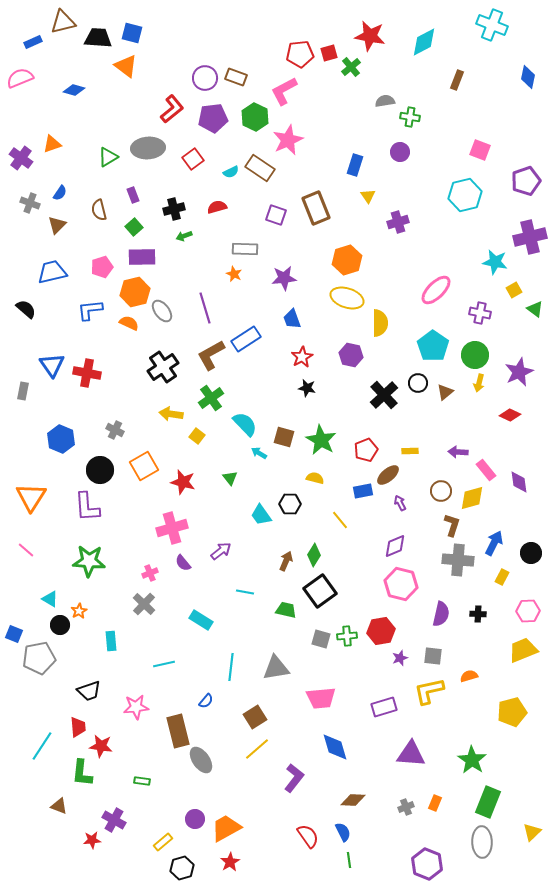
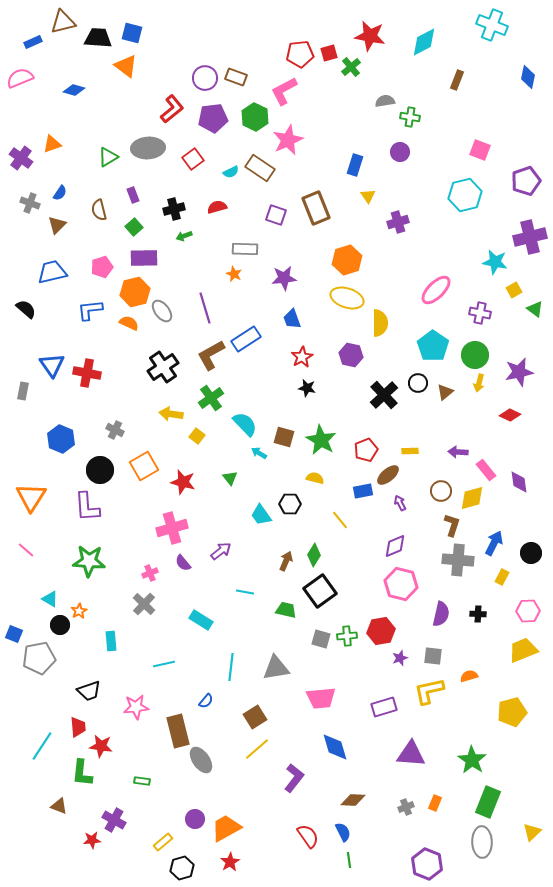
purple rectangle at (142, 257): moved 2 px right, 1 px down
purple star at (519, 372): rotated 12 degrees clockwise
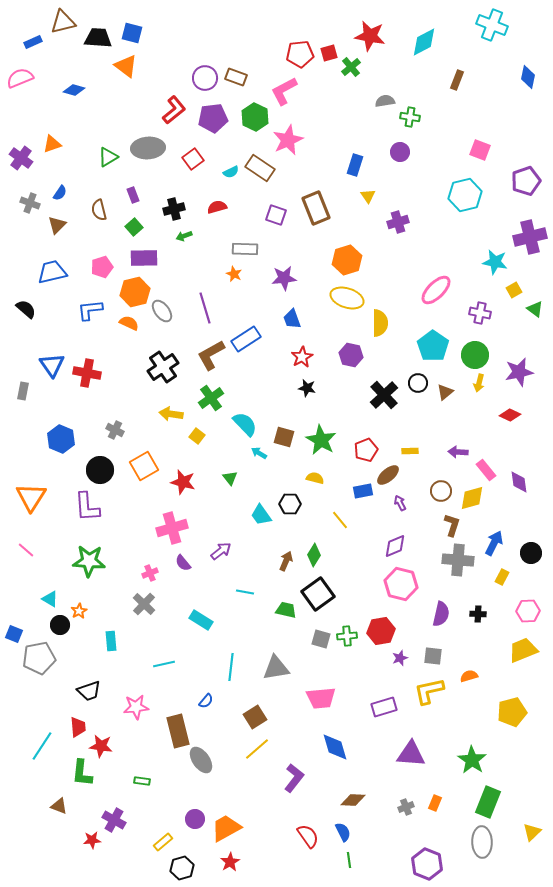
red L-shape at (172, 109): moved 2 px right, 1 px down
black square at (320, 591): moved 2 px left, 3 px down
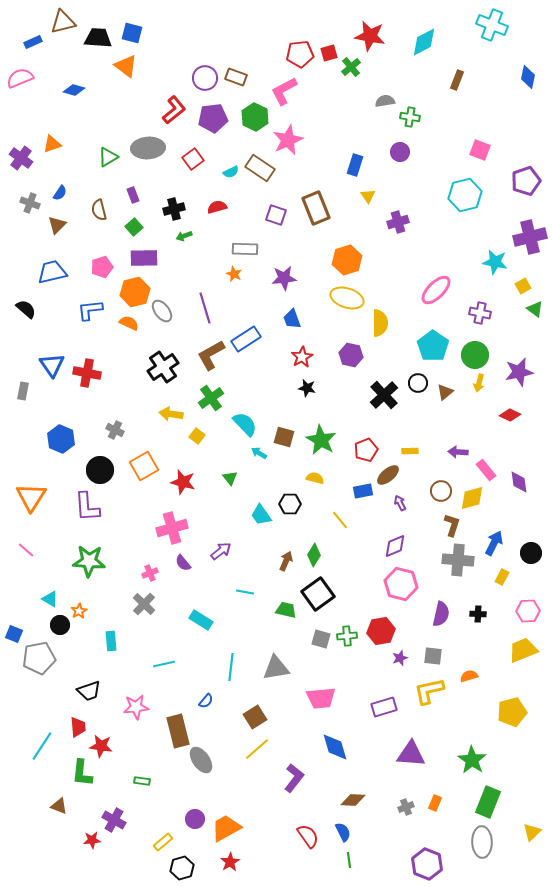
yellow square at (514, 290): moved 9 px right, 4 px up
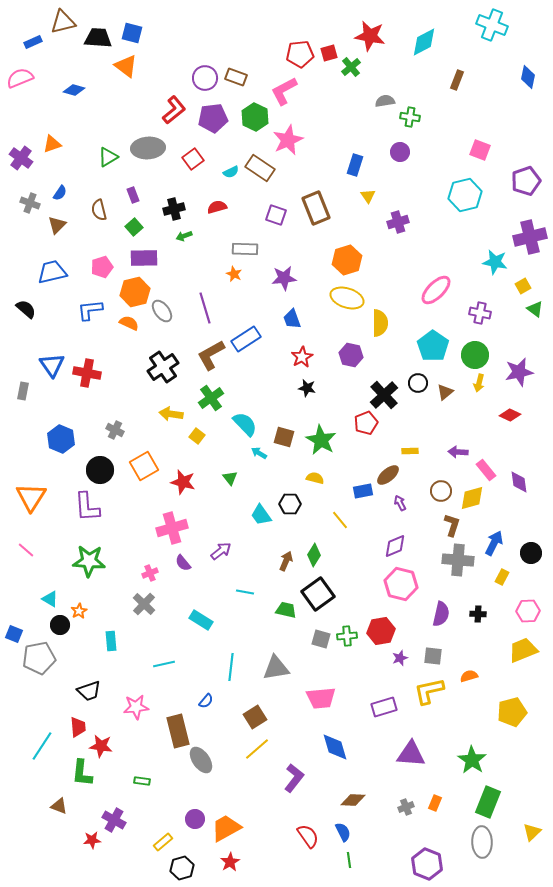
red pentagon at (366, 450): moved 27 px up
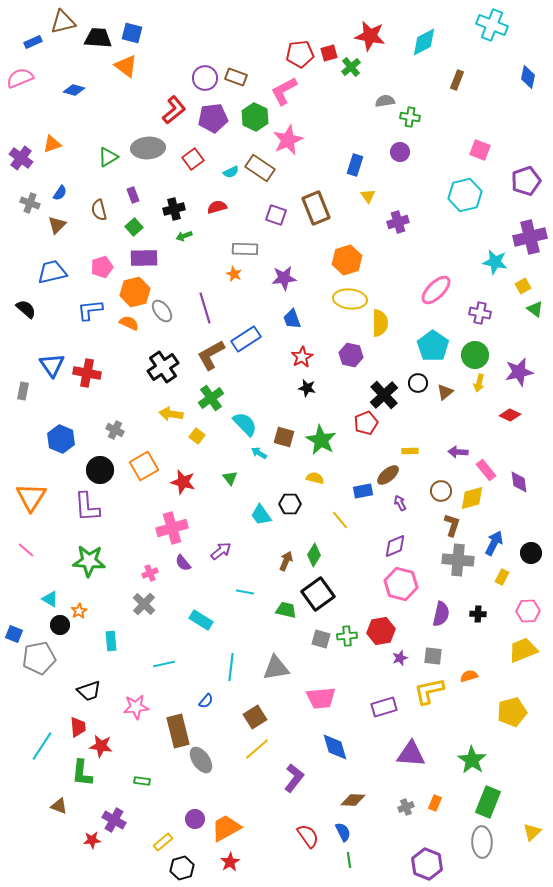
yellow ellipse at (347, 298): moved 3 px right, 1 px down; rotated 12 degrees counterclockwise
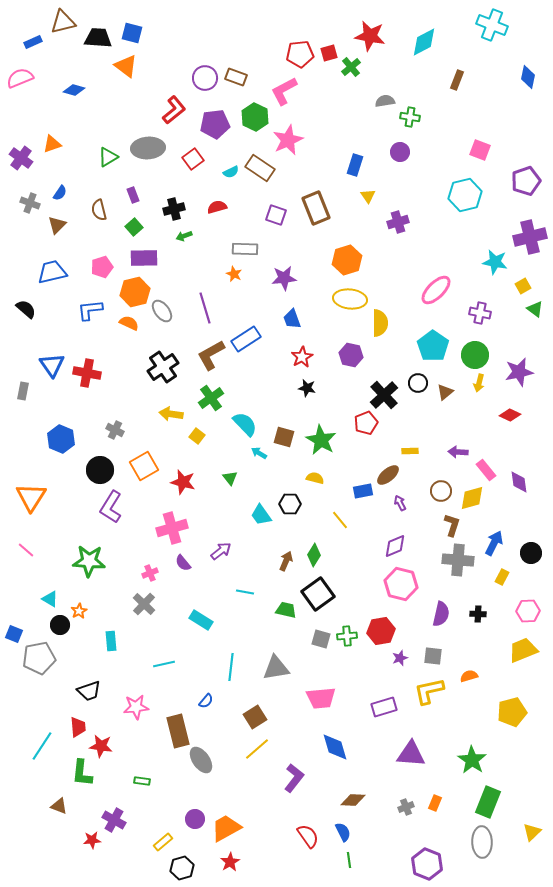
purple pentagon at (213, 118): moved 2 px right, 6 px down
purple L-shape at (87, 507): moved 24 px right; rotated 36 degrees clockwise
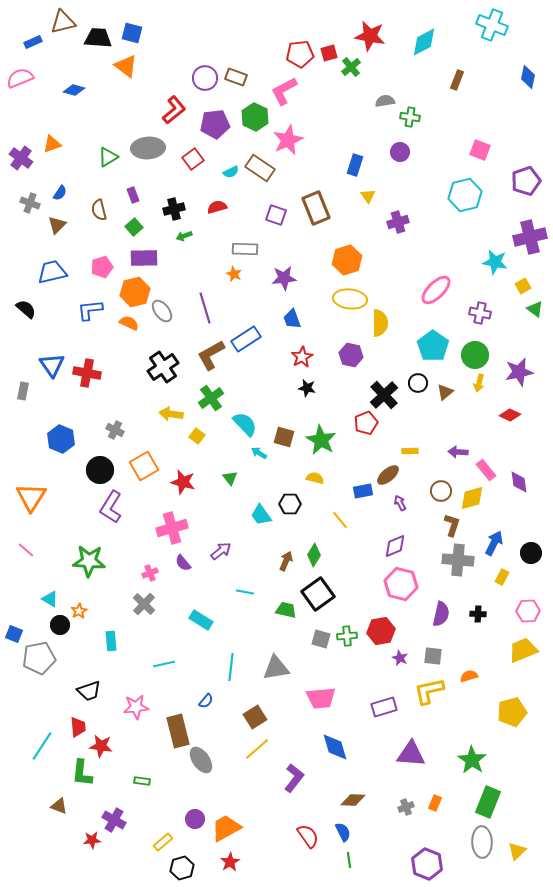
purple star at (400, 658): rotated 28 degrees counterclockwise
yellow triangle at (532, 832): moved 15 px left, 19 px down
